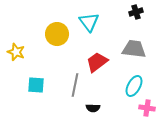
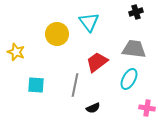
cyan ellipse: moved 5 px left, 7 px up
black semicircle: rotated 24 degrees counterclockwise
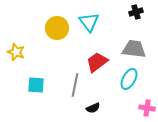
yellow circle: moved 6 px up
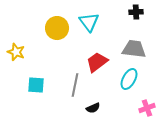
black cross: rotated 16 degrees clockwise
pink cross: rotated 28 degrees counterclockwise
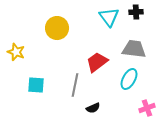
cyan triangle: moved 20 px right, 5 px up
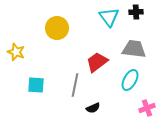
cyan ellipse: moved 1 px right, 1 px down
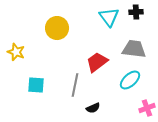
cyan ellipse: rotated 20 degrees clockwise
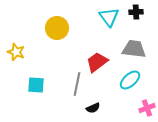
gray line: moved 2 px right, 1 px up
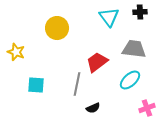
black cross: moved 4 px right
